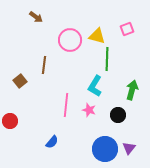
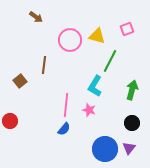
green line: moved 3 px right, 2 px down; rotated 25 degrees clockwise
black circle: moved 14 px right, 8 px down
blue semicircle: moved 12 px right, 13 px up
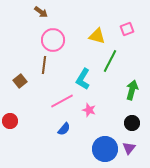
brown arrow: moved 5 px right, 5 px up
pink circle: moved 17 px left
cyan L-shape: moved 12 px left, 7 px up
pink line: moved 4 px left, 4 px up; rotated 55 degrees clockwise
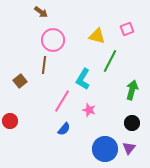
pink line: rotated 30 degrees counterclockwise
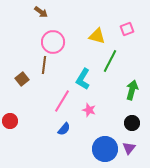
pink circle: moved 2 px down
brown square: moved 2 px right, 2 px up
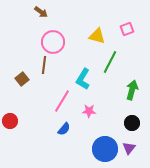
green line: moved 1 px down
pink star: moved 1 px down; rotated 16 degrees counterclockwise
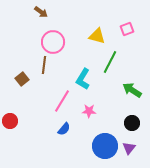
green arrow: rotated 72 degrees counterclockwise
blue circle: moved 3 px up
